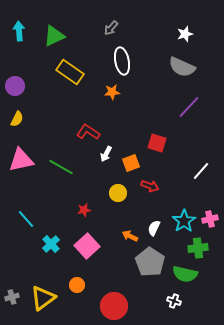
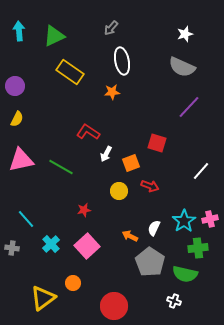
yellow circle: moved 1 px right, 2 px up
orange circle: moved 4 px left, 2 px up
gray cross: moved 49 px up; rotated 24 degrees clockwise
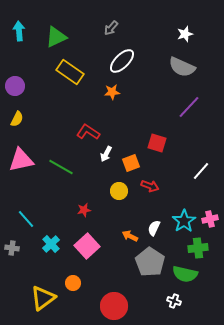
green triangle: moved 2 px right, 1 px down
white ellipse: rotated 56 degrees clockwise
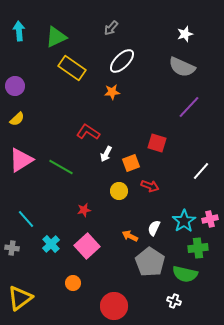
yellow rectangle: moved 2 px right, 4 px up
yellow semicircle: rotated 21 degrees clockwise
pink triangle: rotated 20 degrees counterclockwise
yellow triangle: moved 23 px left
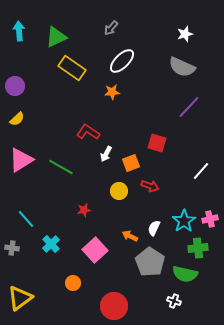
pink square: moved 8 px right, 4 px down
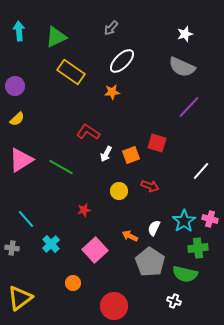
yellow rectangle: moved 1 px left, 4 px down
orange square: moved 8 px up
pink cross: rotated 28 degrees clockwise
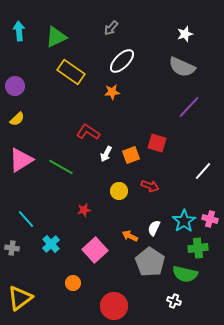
white line: moved 2 px right
